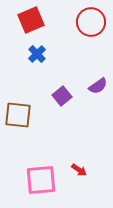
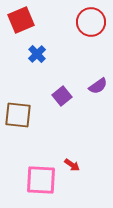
red square: moved 10 px left
red arrow: moved 7 px left, 5 px up
pink square: rotated 8 degrees clockwise
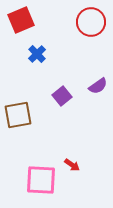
brown square: rotated 16 degrees counterclockwise
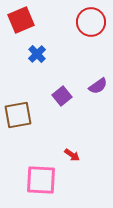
red arrow: moved 10 px up
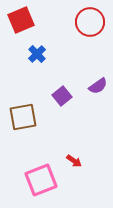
red circle: moved 1 px left
brown square: moved 5 px right, 2 px down
red arrow: moved 2 px right, 6 px down
pink square: rotated 24 degrees counterclockwise
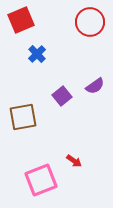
purple semicircle: moved 3 px left
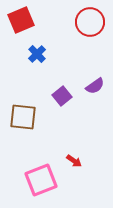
brown square: rotated 16 degrees clockwise
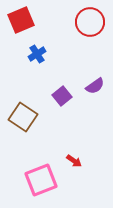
blue cross: rotated 12 degrees clockwise
brown square: rotated 28 degrees clockwise
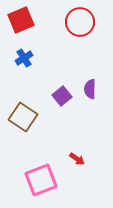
red circle: moved 10 px left
blue cross: moved 13 px left, 4 px down
purple semicircle: moved 5 px left, 3 px down; rotated 126 degrees clockwise
red arrow: moved 3 px right, 2 px up
